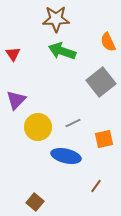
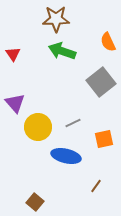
purple triangle: moved 1 px left, 3 px down; rotated 25 degrees counterclockwise
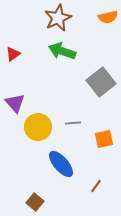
brown star: moved 2 px right, 1 px up; rotated 24 degrees counterclockwise
orange semicircle: moved 25 px up; rotated 78 degrees counterclockwise
red triangle: rotated 28 degrees clockwise
gray line: rotated 21 degrees clockwise
blue ellipse: moved 5 px left, 8 px down; rotated 36 degrees clockwise
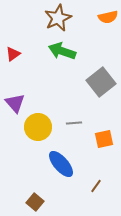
gray line: moved 1 px right
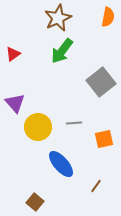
orange semicircle: rotated 66 degrees counterclockwise
green arrow: rotated 72 degrees counterclockwise
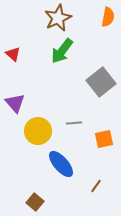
red triangle: rotated 42 degrees counterclockwise
yellow circle: moved 4 px down
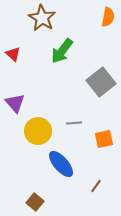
brown star: moved 16 px left; rotated 16 degrees counterclockwise
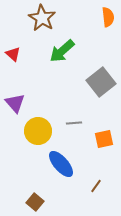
orange semicircle: rotated 18 degrees counterclockwise
green arrow: rotated 12 degrees clockwise
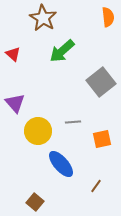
brown star: moved 1 px right
gray line: moved 1 px left, 1 px up
orange square: moved 2 px left
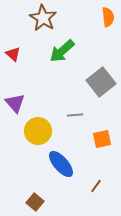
gray line: moved 2 px right, 7 px up
